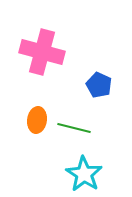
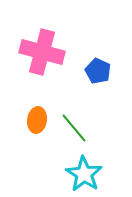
blue pentagon: moved 1 px left, 14 px up
green line: rotated 36 degrees clockwise
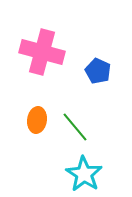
green line: moved 1 px right, 1 px up
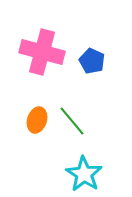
blue pentagon: moved 6 px left, 10 px up
orange ellipse: rotated 10 degrees clockwise
green line: moved 3 px left, 6 px up
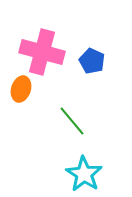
orange ellipse: moved 16 px left, 31 px up
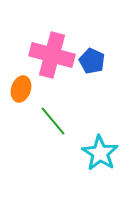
pink cross: moved 10 px right, 3 px down
green line: moved 19 px left
cyan star: moved 16 px right, 21 px up
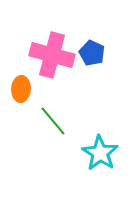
blue pentagon: moved 8 px up
orange ellipse: rotated 15 degrees counterclockwise
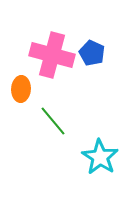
cyan star: moved 4 px down
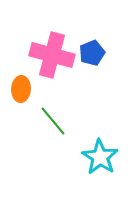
blue pentagon: rotated 25 degrees clockwise
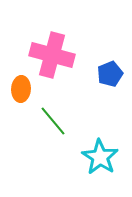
blue pentagon: moved 18 px right, 21 px down
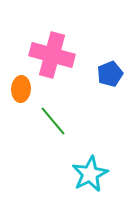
cyan star: moved 10 px left, 17 px down; rotated 12 degrees clockwise
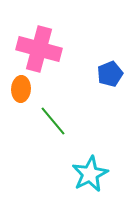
pink cross: moved 13 px left, 6 px up
